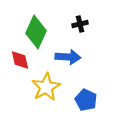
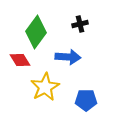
green diamond: rotated 12 degrees clockwise
red diamond: rotated 20 degrees counterclockwise
yellow star: moved 1 px left
blue pentagon: rotated 25 degrees counterclockwise
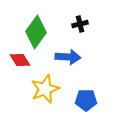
yellow star: moved 2 px down; rotated 8 degrees clockwise
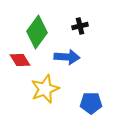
black cross: moved 2 px down
green diamond: moved 1 px right
blue arrow: moved 1 px left
blue pentagon: moved 5 px right, 3 px down
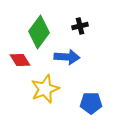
green diamond: moved 2 px right
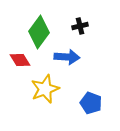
blue pentagon: rotated 20 degrees clockwise
